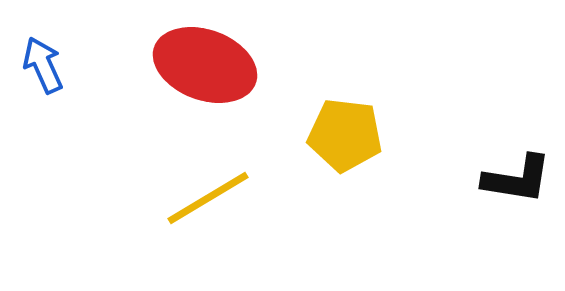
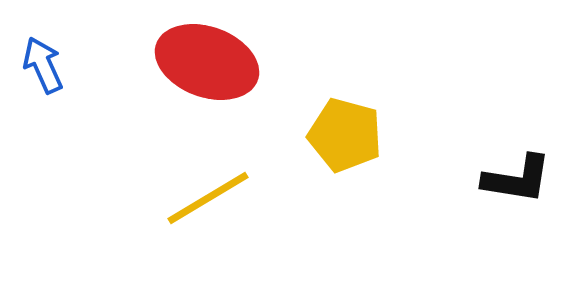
red ellipse: moved 2 px right, 3 px up
yellow pentagon: rotated 8 degrees clockwise
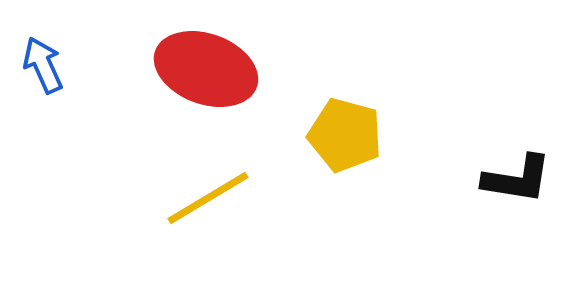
red ellipse: moved 1 px left, 7 px down
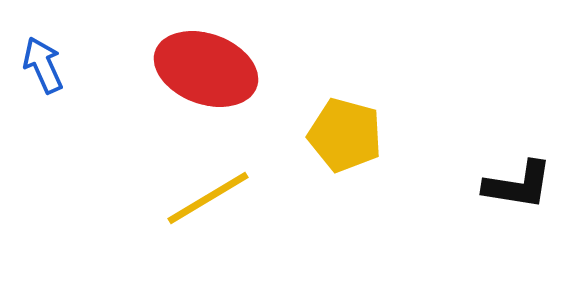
black L-shape: moved 1 px right, 6 px down
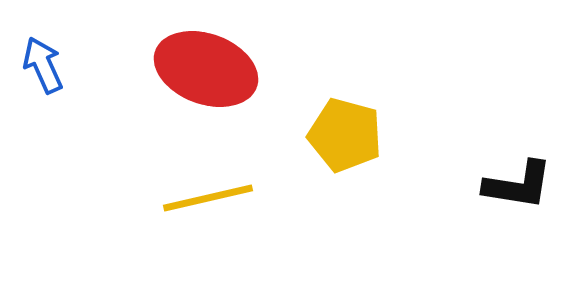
yellow line: rotated 18 degrees clockwise
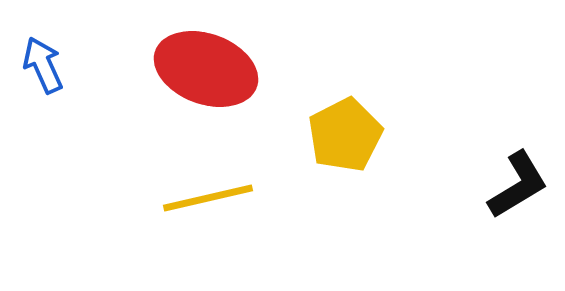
yellow pentagon: rotated 30 degrees clockwise
black L-shape: rotated 40 degrees counterclockwise
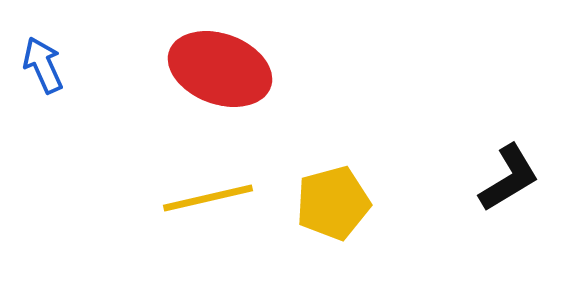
red ellipse: moved 14 px right
yellow pentagon: moved 12 px left, 68 px down; rotated 12 degrees clockwise
black L-shape: moved 9 px left, 7 px up
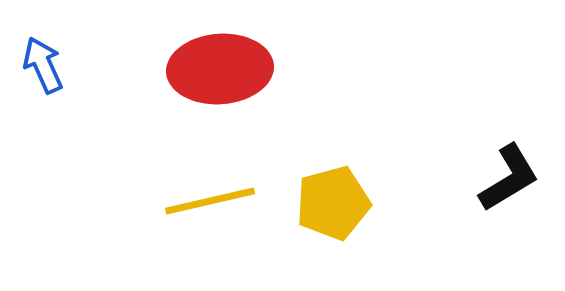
red ellipse: rotated 24 degrees counterclockwise
yellow line: moved 2 px right, 3 px down
